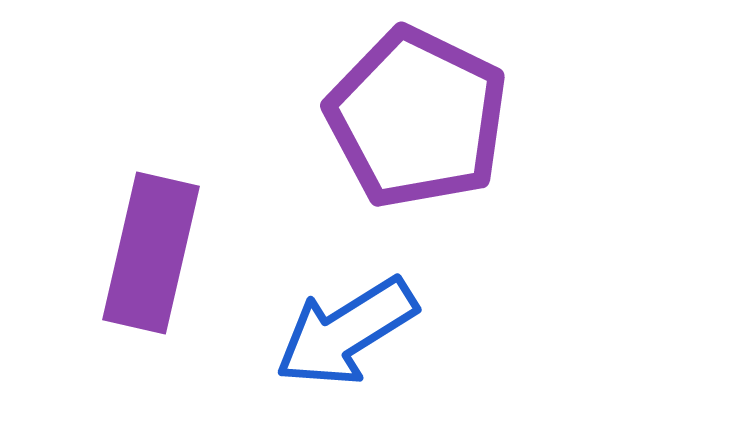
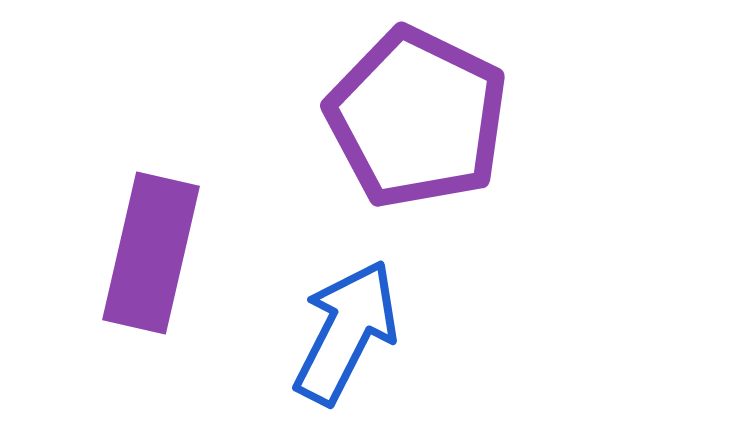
blue arrow: rotated 149 degrees clockwise
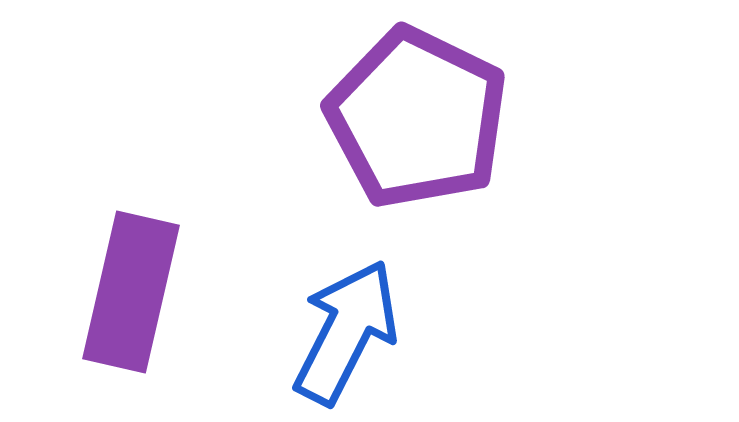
purple rectangle: moved 20 px left, 39 px down
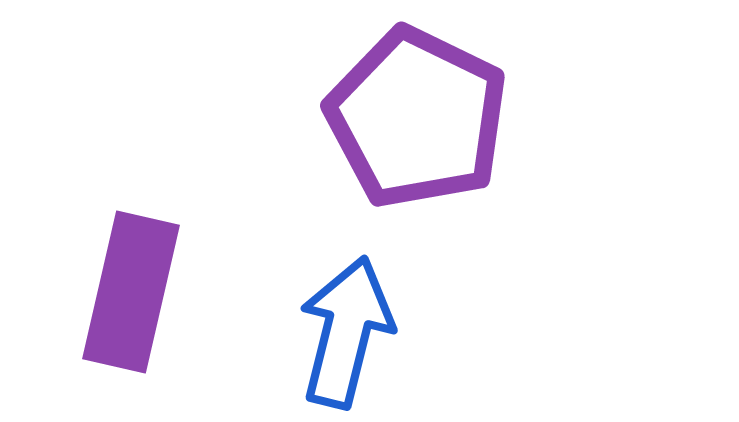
blue arrow: rotated 13 degrees counterclockwise
